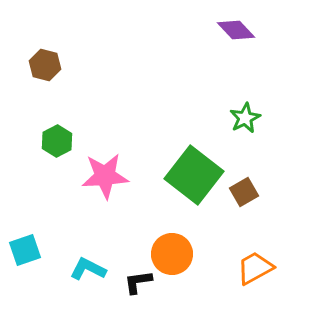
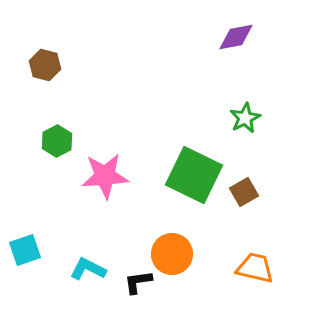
purple diamond: moved 7 px down; rotated 57 degrees counterclockwise
green square: rotated 12 degrees counterclockwise
orange trapezoid: rotated 42 degrees clockwise
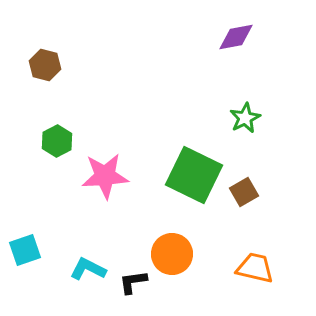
black L-shape: moved 5 px left
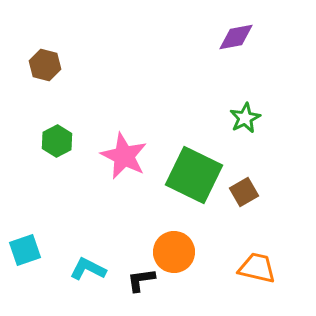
pink star: moved 19 px right, 20 px up; rotated 30 degrees clockwise
orange circle: moved 2 px right, 2 px up
orange trapezoid: moved 2 px right
black L-shape: moved 8 px right, 2 px up
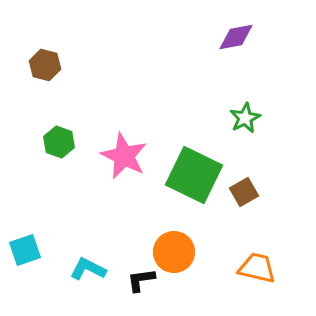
green hexagon: moved 2 px right, 1 px down; rotated 12 degrees counterclockwise
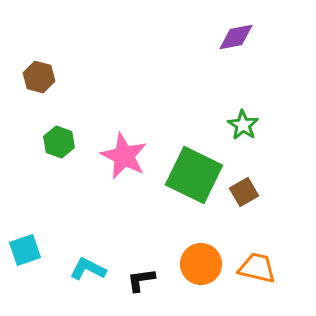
brown hexagon: moved 6 px left, 12 px down
green star: moved 2 px left, 7 px down; rotated 12 degrees counterclockwise
orange circle: moved 27 px right, 12 px down
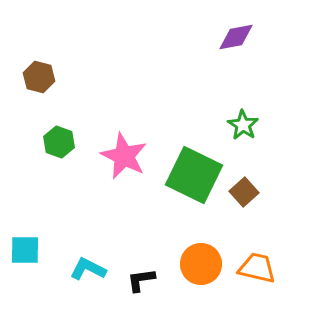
brown square: rotated 12 degrees counterclockwise
cyan square: rotated 20 degrees clockwise
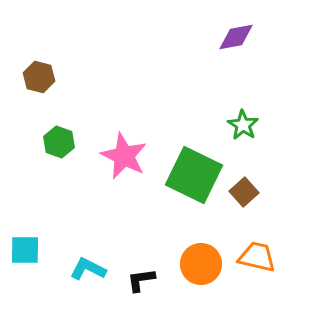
orange trapezoid: moved 11 px up
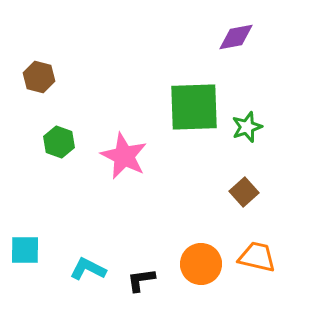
green star: moved 4 px right, 2 px down; rotated 20 degrees clockwise
green square: moved 68 px up; rotated 28 degrees counterclockwise
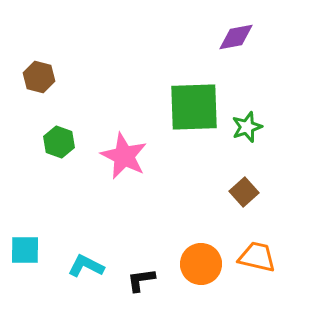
cyan L-shape: moved 2 px left, 3 px up
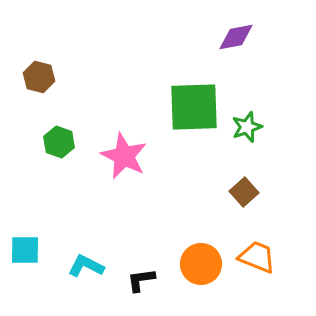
orange trapezoid: rotated 9 degrees clockwise
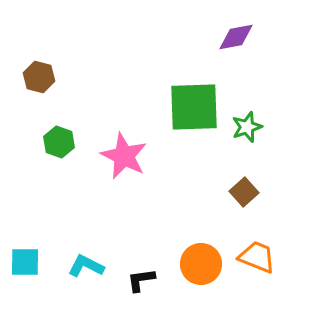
cyan square: moved 12 px down
